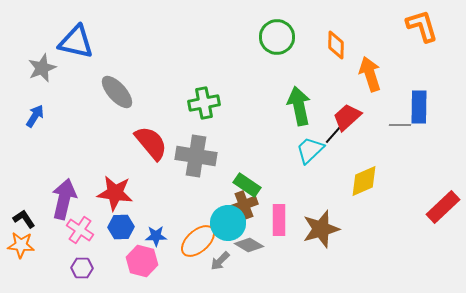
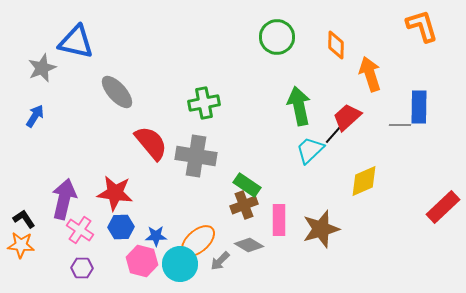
cyan circle: moved 48 px left, 41 px down
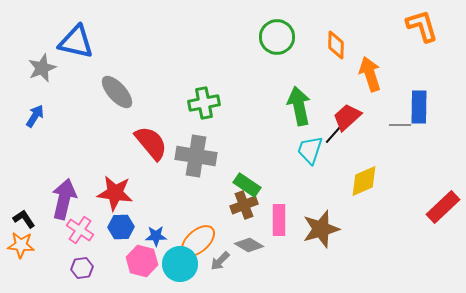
cyan trapezoid: rotated 28 degrees counterclockwise
purple hexagon: rotated 10 degrees counterclockwise
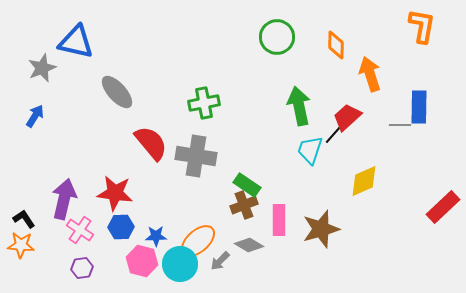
orange L-shape: rotated 27 degrees clockwise
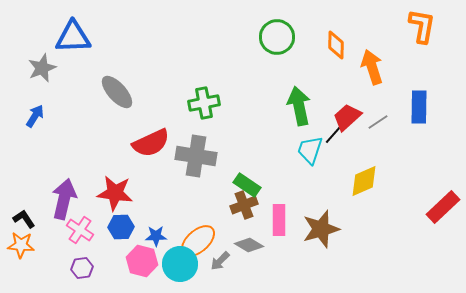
blue triangle: moved 3 px left, 5 px up; rotated 15 degrees counterclockwise
orange arrow: moved 2 px right, 7 px up
gray line: moved 22 px left, 3 px up; rotated 35 degrees counterclockwise
red semicircle: rotated 105 degrees clockwise
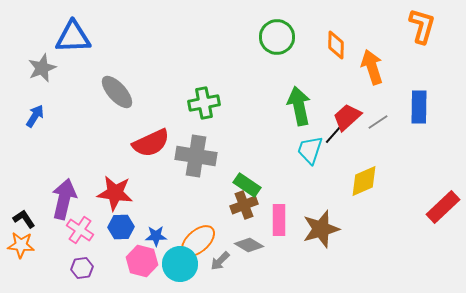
orange L-shape: rotated 6 degrees clockwise
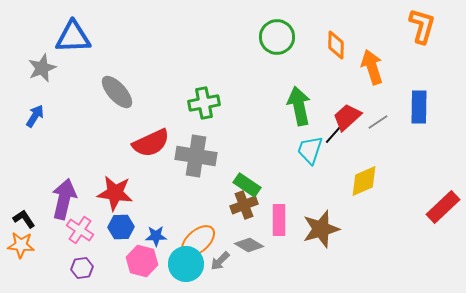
cyan circle: moved 6 px right
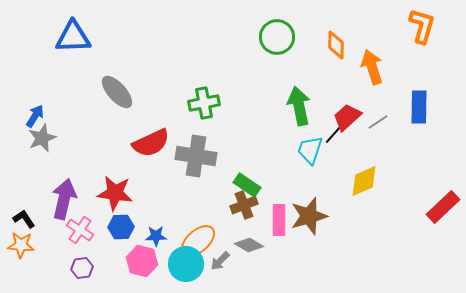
gray star: moved 70 px down
brown star: moved 12 px left, 13 px up
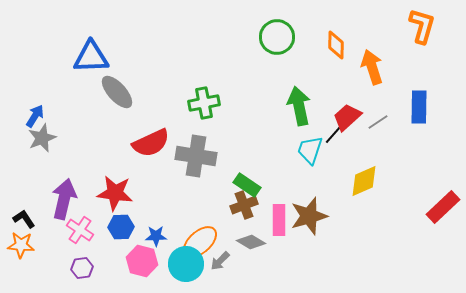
blue triangle: moved 18 px right, 20 px down
orange ellipse: moved 2 px right, 1 px down
gray diamond: moved 2 px right, 3 px up
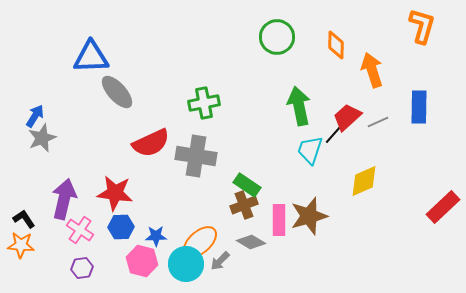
orange arrow: moved 3 px down
gray line: rotated 10 degrees clockwise
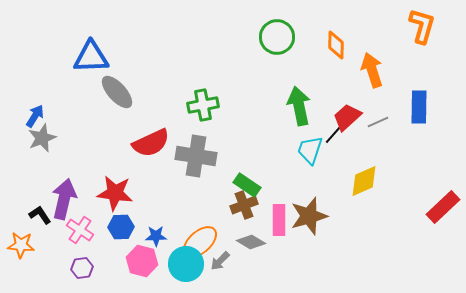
green cross: moved 1 px left, 2 px down
black L-shape: moved 16 px right, 4 px up
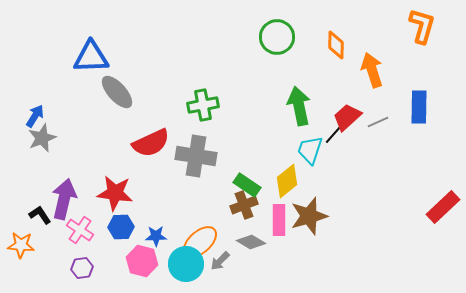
yellow diamond: moved 77 px left; rotated 16 degrees counterclockwise
